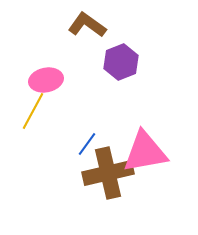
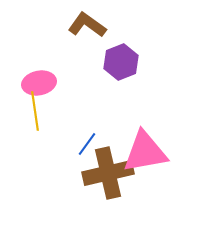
pink ellipse: moved 7 px left, 3 px down
yellow line: moved 2 px right; rotated 36 degrees counterclockwise
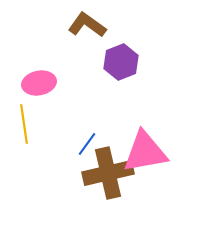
yellow line: moved 11 px left, 13 px down
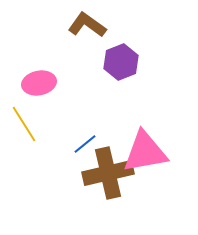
yellow line: rotated 24 degrees counterclockwise
blue line: moved 2 px left; rotated 15 degrees clockwise
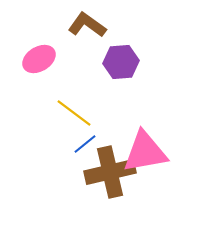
purple hexagon: rotated 16 degrees clockwise
pink ellipse: moved 24 px up; rotated 20 degrees counterclockwise
yellow line: moved 50 px right, 11 px up; rotated 21 degrees counterclockwise
brown cross: moved 2 px right, 1 px up
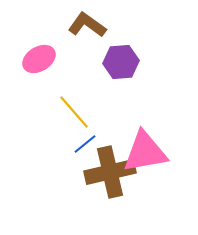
yellow line: moved 1 px up; rotated 12 degrees clockwise
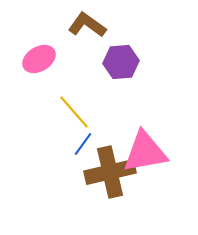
blue line: moved 2 px left; rotated 15 degrees counterclockwise
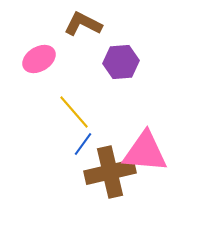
brown L-shape: moved 4 px left, 1 px up; rotated 9 degrees counterclockwise
pink triangle: rotated 15 degrees clockwise
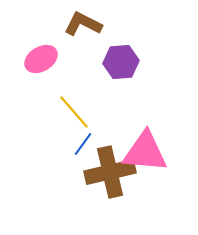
pink ellipse: moved 2 px right
